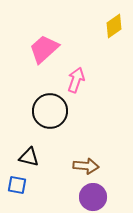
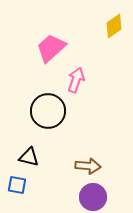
pink trapezoid: moved 7 px right, 1 px up
black circle: moved 2 px left
brown arrow: moved 2 px right
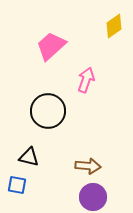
pink trapezoid: moved 2 px up
pink arrow: moved 10 px right
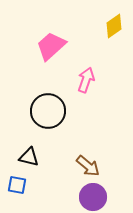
brown arrow: rotated 35 degrees clockwise
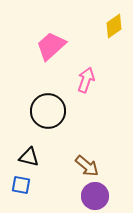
brown arrow: moved 1 px left
blue square: moved 4 px right
purple circle: moved 2 px right, 1 px up
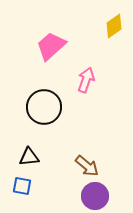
black circle: moved 4 px left, 4 px up
black triangle: rotated 20 degrees counterclockwise
blue square: moved 1 px right, 1 px down
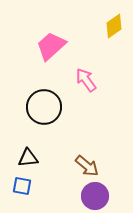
pink arrow: rotated 55 degrees counterclockwise
black triangle: moved 1 px left, 1 px down
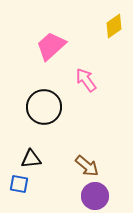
black triangle: moved 3 px right, 1 px down
blue square: moved 3 px left, 2 px up
